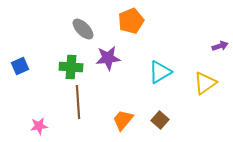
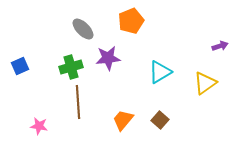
green cross: rotated 20 degrees counterclockwise
pink star: rotated 18 degrees clockwise
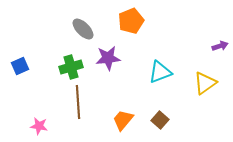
cyan triangle: rotated 10 degrees clockwise
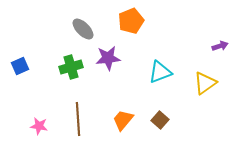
brown line: moved 17 px down
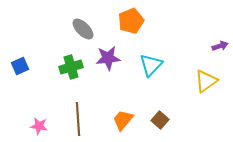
cyan triangle: moved 9 px left, 7 px up; rotated 25 degrees counterclockwise
yellow triangle: moved 1 px right, 2 px up
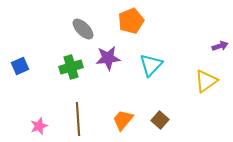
pink star: rotated 30 degrees counterclockwise
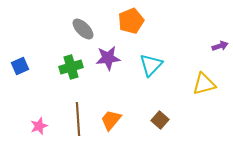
yellow triangle: moved 2 px left, 3 px down; rotated 20 degrees clockwise
orange trapezoid: moved 12 px left
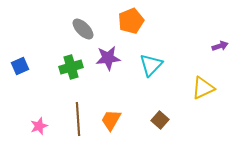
yellow triangle: moved 1 px left, 4 px down; rotated 10 degrees counterclockwise
orange trapezoid: rotated 10 degrees counterclockwise
